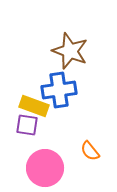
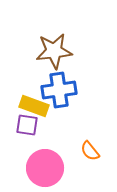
brown star: moved 16 px left; rotated 27 degrees counterclockwise
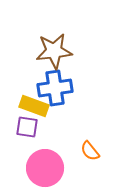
blue cross: moved 4 px left, 2 px up
purple square: moved 2 px down
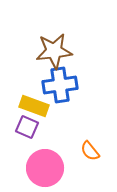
blue cross: moved 5 px right, 3 px up
purple square: rotated 15 degrees clockwise
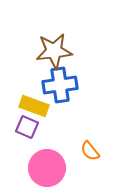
pink circle: moved 2 px right
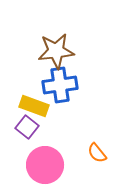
brown star: moved 2 px right
purple square: rotated 15 degrees clockwise
orange semicircle: moved 7 px right, 2 px down
pink circle: moved 2 px left, 3 px up
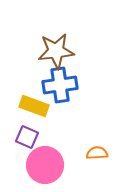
purple square: moved 10 px down; rotated 15 degrees counterclockwise
orange semicircle: rotated 125 degrees clockwise
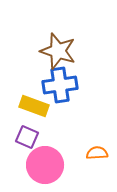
brown star: moved 2 px right; rotated 24 degrees clockwise
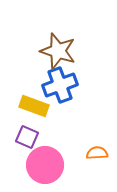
blue cross: rotated 12 degrees counterclockwise
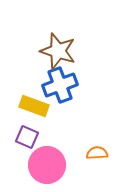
pink circle: moved 2 px right
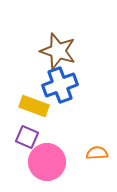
pink circle: moved 3 px up
